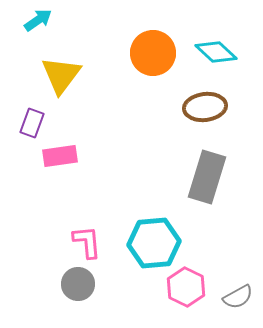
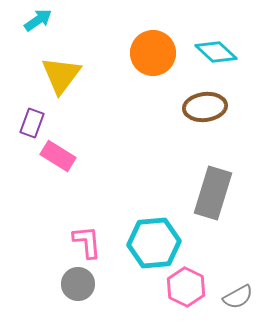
pink rectangle: moved 2 px left; rotated 40 degrees clockwise
gray rectangle: moved 6 px right, 16 px down
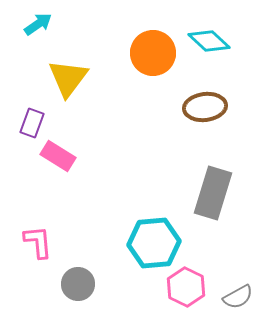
cyan arrow: moved 4 px down
cyan diamond: moved 7 px left, 11 px up
yellow triangle: moved 7 px right, 3 px down
pink L-shape: moved 49 px left
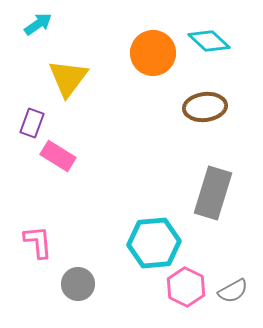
gray semicircle: moved 5 px left, 6 px up
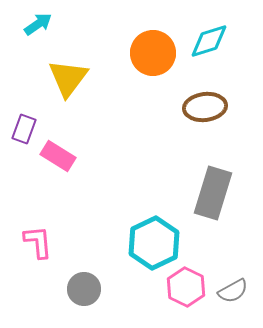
cyan diamond: rotated 60 degrees counterclockwise
purple rectangle: moved 8 px left, 6 px down
cyan hexagon: rotated 21 degrees counterclockwise
gray circle: moved 6 px right, 5 px down
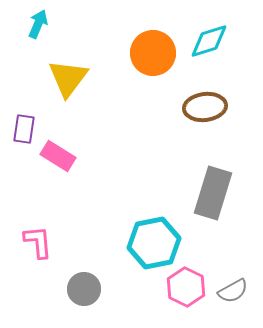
cyan arrow: rotated 32 degrees counterclockwise
purple rectangle: rotated 12 degrees counterclockwise
cyan hexagon: rotated 15 degrees clockwise
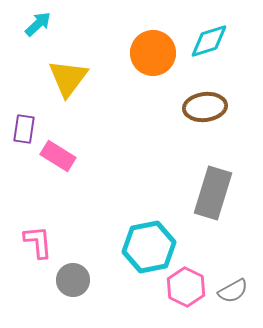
cyan arrow: rotated 24 degrees clockwise
cyan hexagon: moved 5 px left, 4 px down
gray circle: moved 11 px left, 9 px up
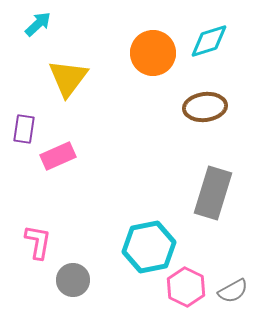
pink rectangle: rotated 56 degrees counterclockwise
pink L-shape: rotated 15 degrees clockwise
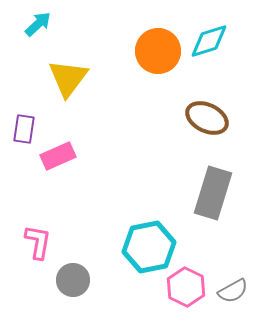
orange circle: moved 5 px right, 2 px up
brown ellipse: moved 2 px right, 11 px down; rotated 33 degrees clockwise
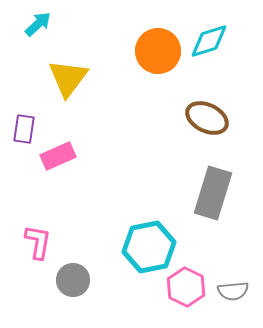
gray semicircle: rotated 24 degrees clockwise
